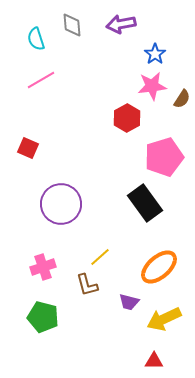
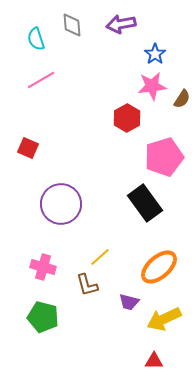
pink cross: rotated 35 degrees clockwise
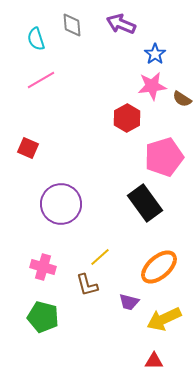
purple arrow: rotated 32 degrees clockwise
brown semicircle: rotated 90 degrees clockwise
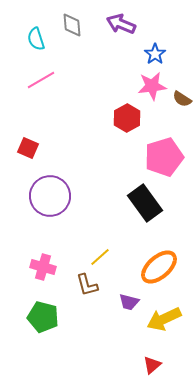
purple circle: moved 11 px left, 8 px up
red triangle: moved 2 px left, 4 px down; rotated 42 degrees counterclockwise
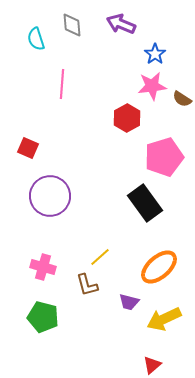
pink line: moved 21 px right, 4 px down; rotated 56 degrees counterclockwise
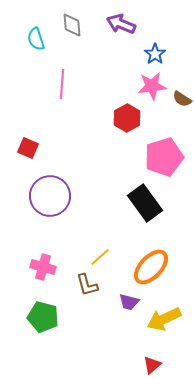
orange ellipse: moved 8 px left; rotated 6 degrees counterclockwise
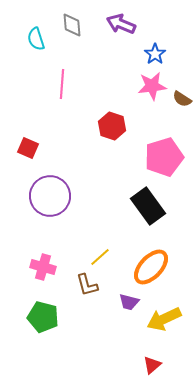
red hexagon: moved 15 px left, 8 px down; rotated 12 degrees counterclockwise
black rectangle: moved 3 px right, 3 px down
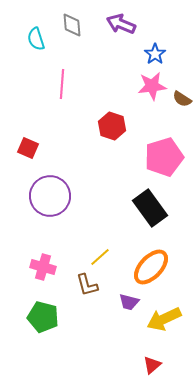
black rectangle: moved 2 px right, 2 px down
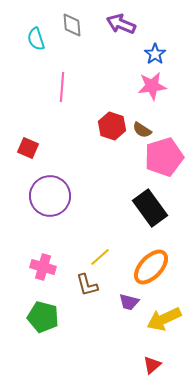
pink line: moved 3 px down
brown semicircle: moved 40 px left, 31 px down
